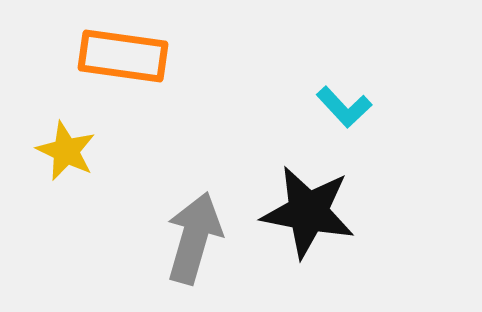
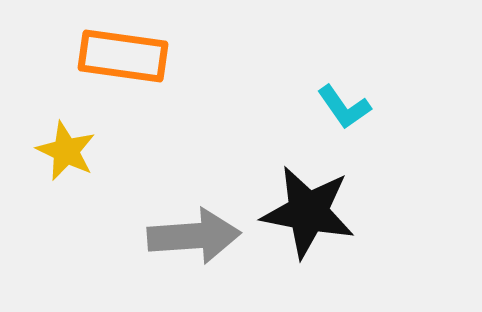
cyan L-shape: rotated 8 degrees clockwise
gray arrow: moved 2 px up; rotated 70 degrees clockwise
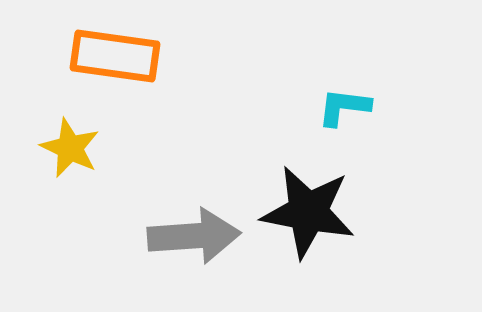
orange rectangle: moved 8 px left
cyan L-shape: rotated 132 degrees clockwise
yellow star: moved 4 px right, 3 px up
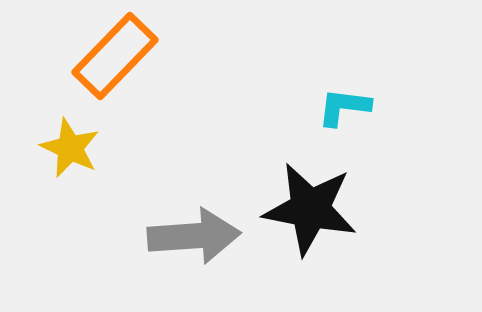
orange rectangle: rotated 54 degrees counterclockwise
black star: moved 2 px right, 3 px up
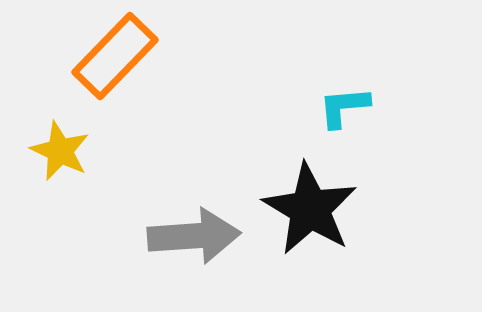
cyan L-shape: rotated 12 degrees counterclockwise
yellow star: moved 10 px left, 3 px down
black star: rotated 20 degrees clockwise
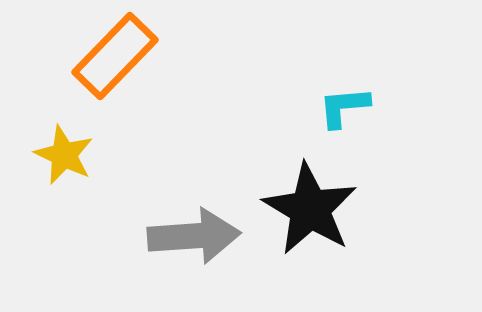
yellow star: moved 4 px right, 4 px down
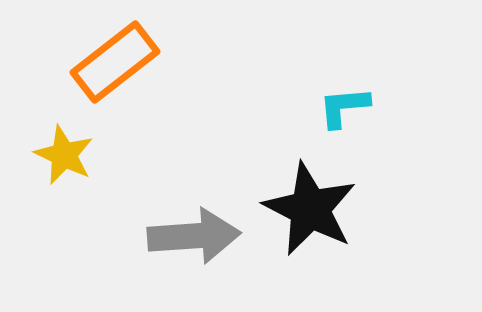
orange rectangle: moved 6 px down; rotated 8 degrees clockwise
black star: rotated 4 degrees counterclockwise
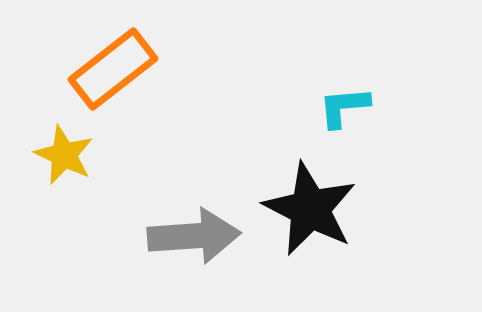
orange rectangle: moved 2 px left, 7 px down
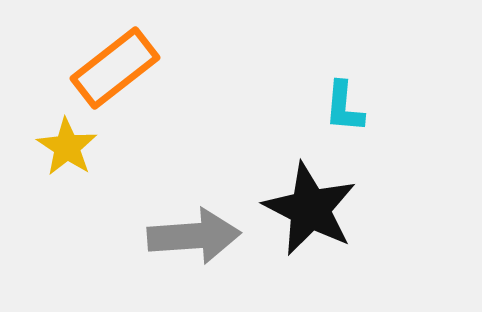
orange rectangle: moved 2 px right, 1 px up
cyan L-shape: rotated 80 degrees counterclockwise
yellow star: moved 3 px right, 8 px up; rotated 8 degrees clockwise
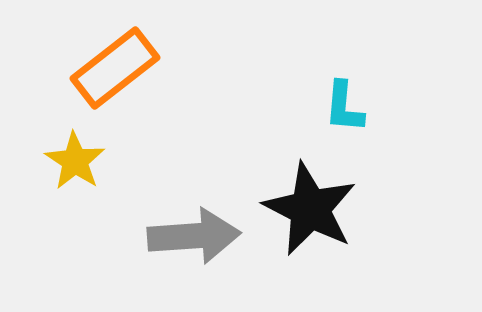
yellow star: moved 8 px right, 14 px down
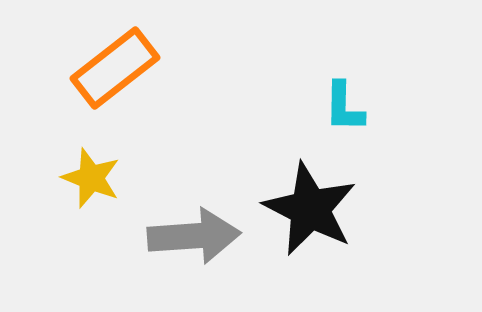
cyan L-shape: rotated 4 degrees counterclockwise
yellow star: moved 16 px right, 17 px down; rotated 12 degrees counterclockwise
